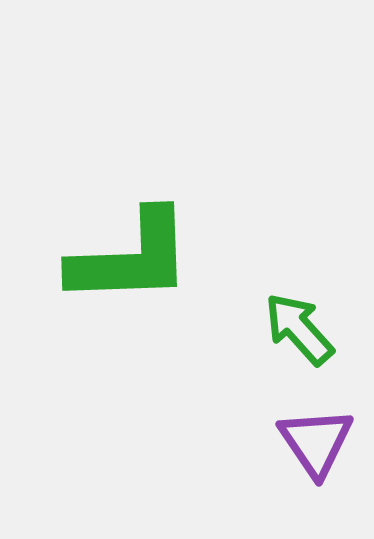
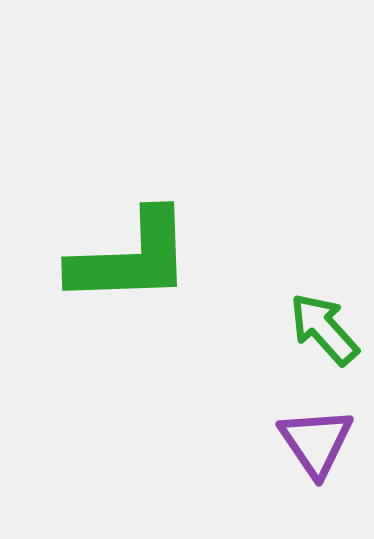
green arrow: moved 25 px right
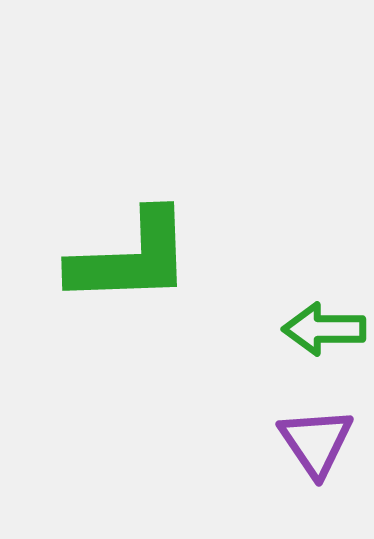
green arrow: rotated 48 degrees counterclockwise
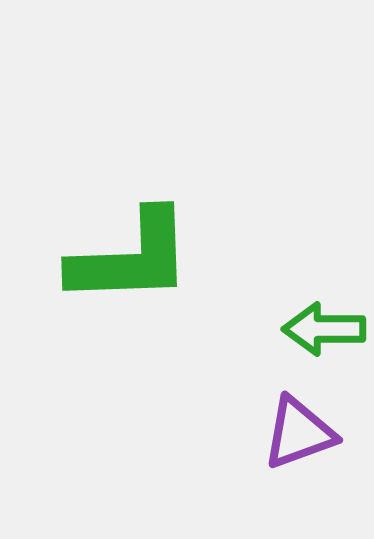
purple triangle: moved 17 px left, 9 px up; rotated 44 degrees clockwise
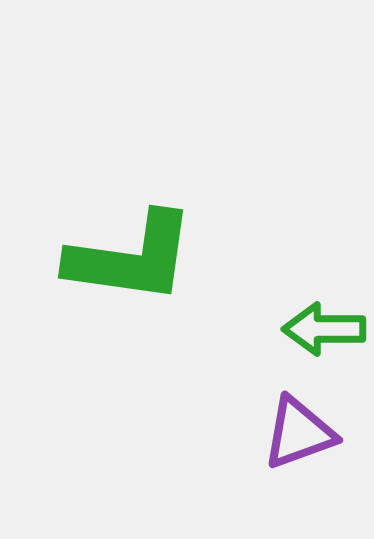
green L-shape: rotated 10 degrees clockwise
